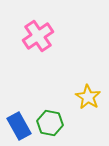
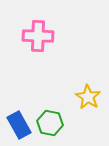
pink cross: rotated 36 degrees clockwise
blue rectangle: moved 1 px up
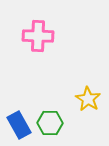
yellow star: moved 2 px down
green hexagon: rotated 10 degrees counterclockwise
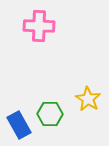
pink cross: moved 1 px right, 10 px up
green hexagon: moved 9 px up
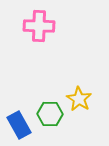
yellow star: moved 9 px left
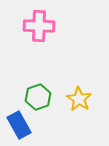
green hexagon: moved 12 px left, 17 px up; rotated 20 degrees counterclockwise
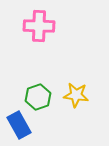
yellow star: moved 3 px left, 4 px up; rotated 25 degrees counterclockwise
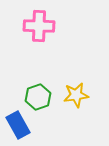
yellow star: rotated 15 degrees counterclockwise
blue rectangle: moved 1 px left
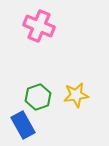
pink cross: rotated 20 degrees clockwise
blue rectangle: moved 5 px right
